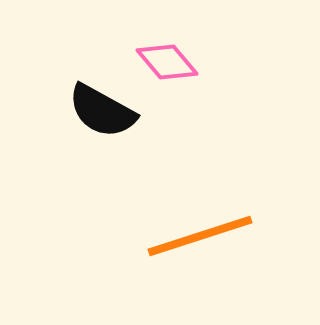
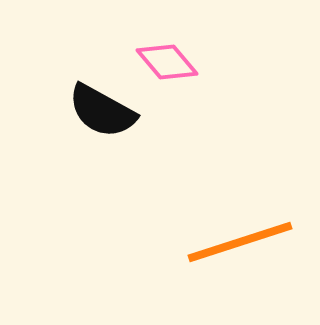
orange line: moved 40 px right, 6 px down
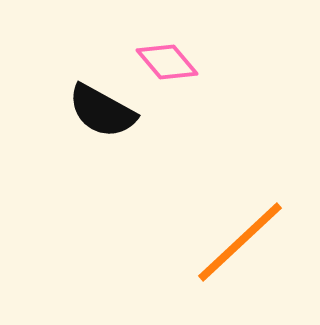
orange line: rotated 25 degrees counterclockwise
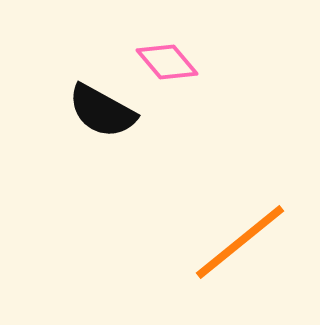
orange line: rotated 4 degrees clockwise
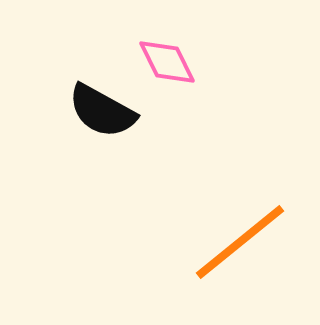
pink diamond: rotated 14 degrees clockwise
